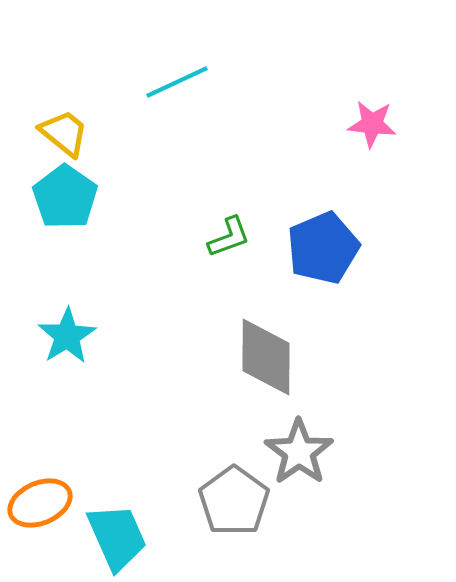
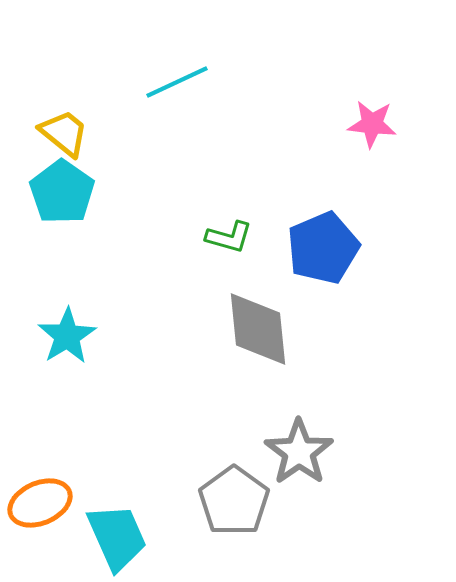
cyan pentagon: moved 3 px left, 5 px up
green L-shape: rotated 36 degrees clockwise
gray diamond: moved 8 px left, 28 px up; rotated 6 degrees counterclockwise
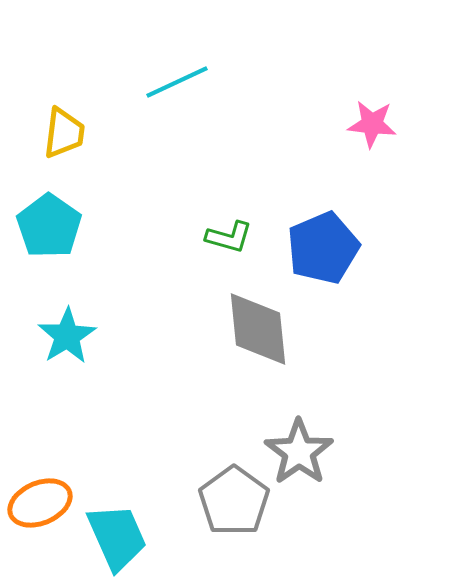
yellow trapezoid: rotated 58 degrees clockwise
cyan pentagon: moved 13 px left, 34 px down
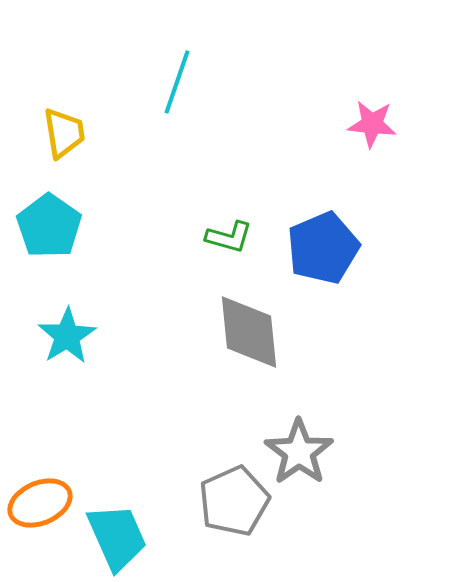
cyan line: rotated 46 degrees counterclockwise
yellow trapezoid: rotated 16 degrees counterclockwise
gray diamond: moved 9 px left, 3 px down
gray pentagon: rotated 12 degrees clockwise
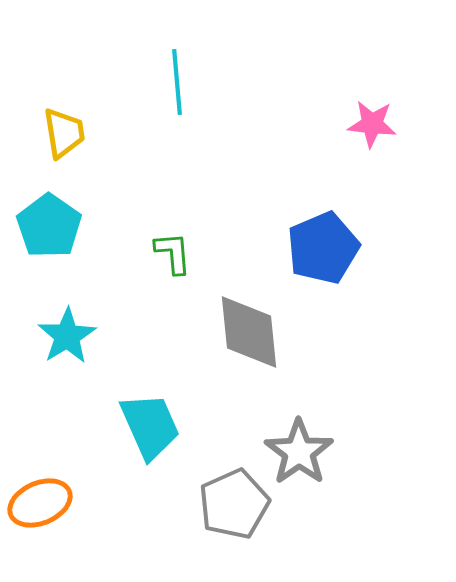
cyan line: rotated 24 degrees counterclockwise
green L-shape: moved 56 px left, 16 px down; rotated 111 degrees counterclockwise
gray pentagon: moved 3 px down
cyan trapezoid: moved 33 px right, 111 px up
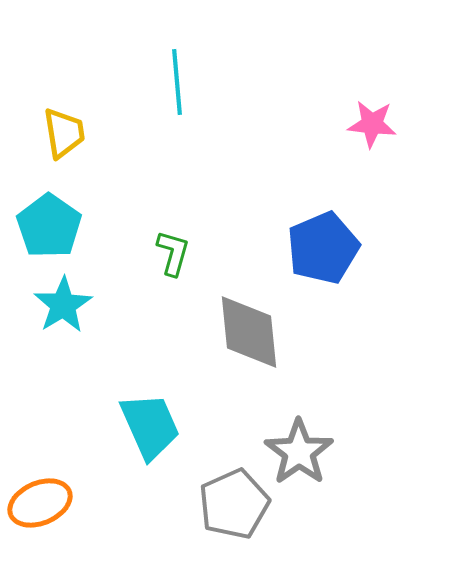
green L-shape: rotated 21 degrees clockwise
cyan star: moved 4 px left, 31 px up
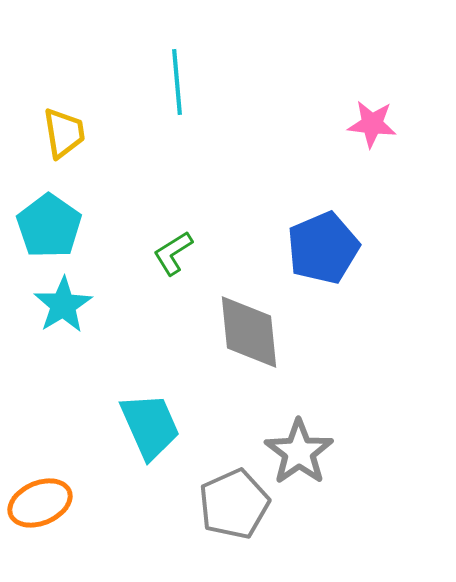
green L-shape: rotated 138 degrees counterclockwise
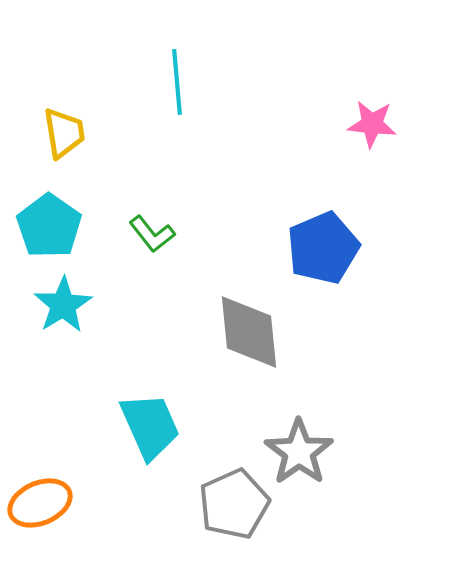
green L-shape: moved 21 px left, 19 px up; rotated 96 degrees counterclockwise
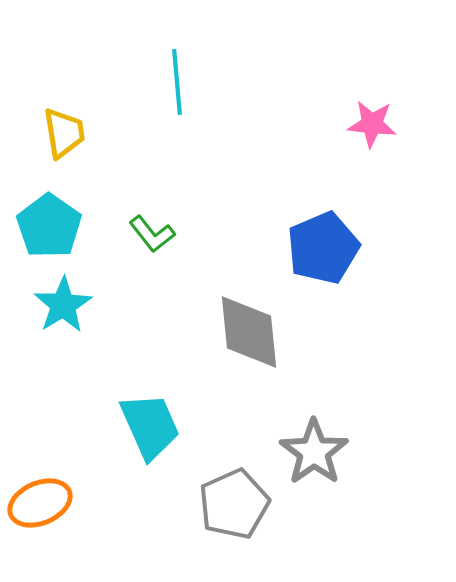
gray star: moved 15 px right
